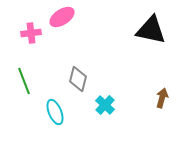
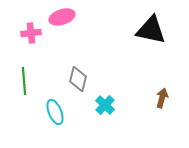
pink ellipse: rotated 15 degrees clockwise
green line: rotated 16 degrees clockwise
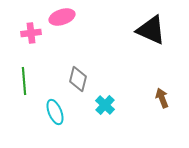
black triangle: rotated 12 degrees clockwise
brown arrow: rotated 36 degrees counterclockwise
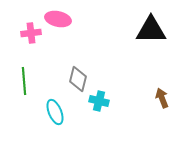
pink ellipse: moved 4 px left, 2 px down; rotated 30 degrees clockwise
black triangle: rotated 24 degrees counterclockwise
cyan cross: moved 6 px left, 4 px up; rotated 30 degrees counterclockwise
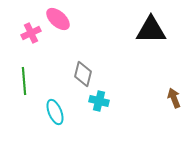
pink ellipse: rotated 30 degrees clockwise
pink cross: rotated 18 degrees counterclockwise
gray diamond: moved 5 px right, 5 px up
brown arrow: moved 12 px right
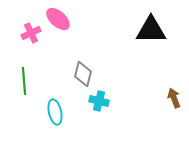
cyan ellipse: rotated 10 degrees clockwise
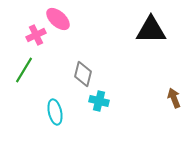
pink cross: moved 5 px right, 2 px down
green line: moved 11 px up; rotated 36 degrees clockwise
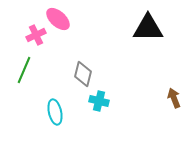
black triangle: moved 3 px left, 2 px up
green line: rotated 8 degrees counterclockwise
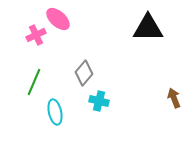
green line: moved 10 px right, 12 px down
gray diamond: moved 1 px right, 1 px up; rotated 25 degrees clockwise
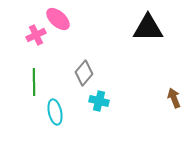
green line: rotated 24 degrees counterclockwise
